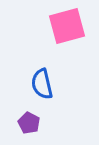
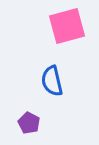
blue semicircle: moved 10 px right, 3 px up
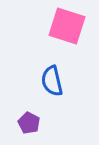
pink square: rotated 33 degrees clockwise
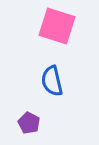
pink square: moved 10 px left
